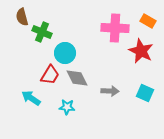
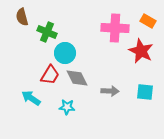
green cross: moved 5 px right
cyan square: moved 1 px up; rotated 18 degrees counterclockwise
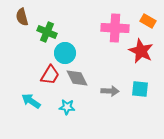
cyan square: moved 5 px left, 3 px up
cyan arrow: moved 3 px down
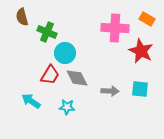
orange rectangle: moved 1 px left, 2 px up
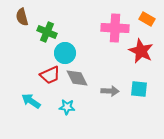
red trapezoid: rotated 35 degrees clockwise
cyan square: moved 1 px left
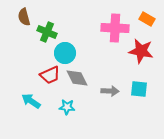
brown semicircle: moved 2 px right
red star: rotated 15 degrees counterclockwise
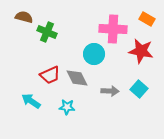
brown semicircle: rotated 120 degrees clockwise
pink cross: moved 2 px left, 1 px down
cyan circle: moved 29 px right, 1 px down
cyan square: rotated 36 degrees clockwise
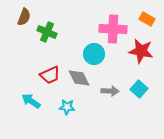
brown semicircle: rotated 96 degrees clockwise
gray diamond: moved 2 px right
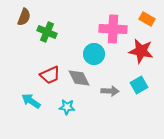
cyan square: moved 4 px up; rotated 18 degrees clockwise
